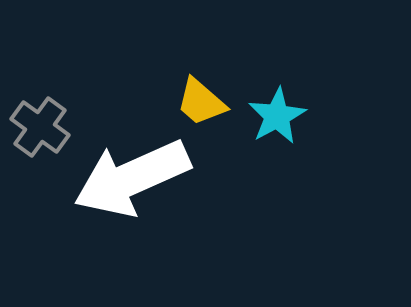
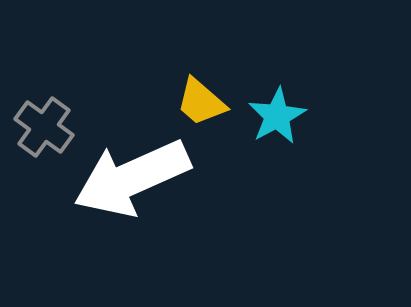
gray cross: moved 4 px right
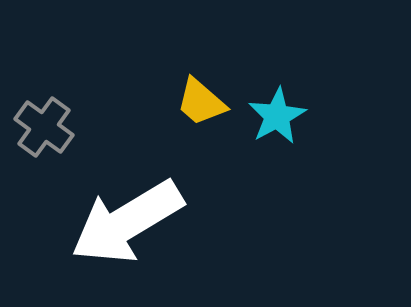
white arrow: moved 5 px left, 44 px down; rotated 7 degrees counterclockwise
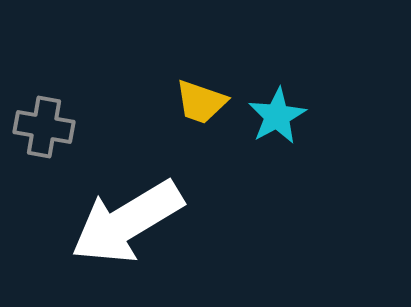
yellow trapezoid: rotated 22 degrees counterclockwise
gray cross: rotated 26 degrees counterclockwise
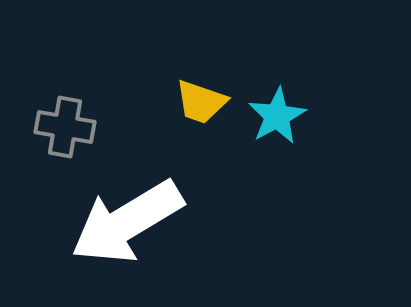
gray cross: moved 21 px right
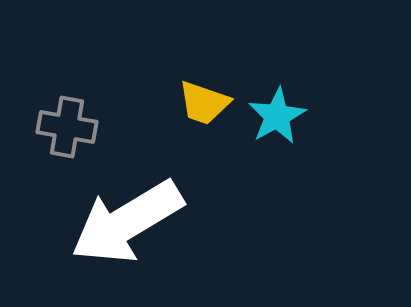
yellow trapezoid: moved 3 px right, 1 px down
gray cross: moved 2 px right
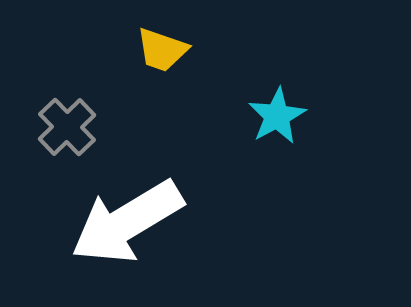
yellow trapezoid: moved 42 px left, 53 px up
gray cross: rotated 36 degrees clockwise
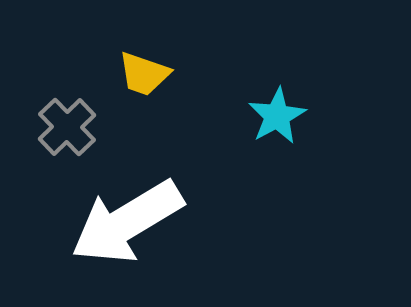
yellow trapezoid: moved 18 px left, 24 px down
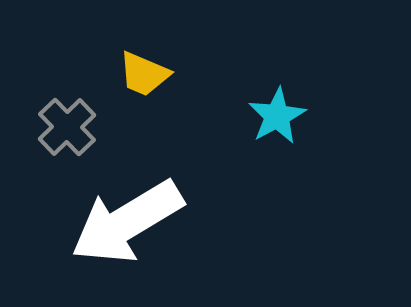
yellow trapezoid: rotated 4 degrees clockwise
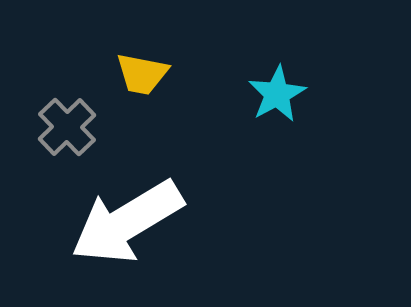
yellow trapezoid: moved 2 px left; rotated 12 degrees counterclockwise
cyan star: moved 22 px up
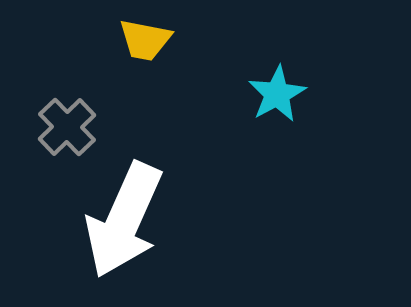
yellow trapezoid: moved 3 px right, 34 px up
white arrow: moved 3 px left, 2 px up; rotated 35 degrees counterclockwise
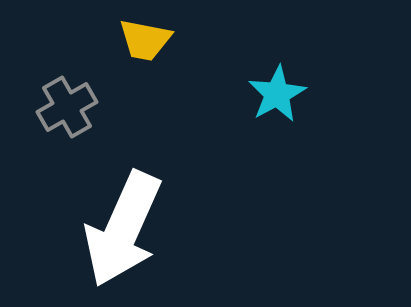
gray cross: moved 20 px up; rotated 14 degrees clockwise
white arrow: moved 1 px left, 9 px down
